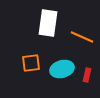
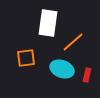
orange line: moved 9 px left, 5 px down; rotated 65 degrees counterclockwise
orange square: moved 5 px left, 5 px up
cyan ellipse: rotated 35 degrees clockwise
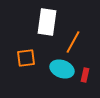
white rectangle: moved 1 px left, 1 px up
orange line: rotated 20 degrees counterclockwise
red rectangle: moved 2 px left
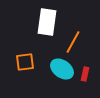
orange square: moved 1 px left, 4 px down
cyan ellipse: rotated 15 degrees clockwise
red rectangle: moved 1 px up
